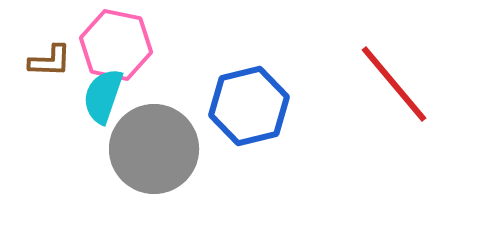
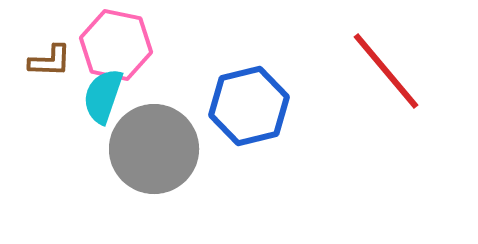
red line: moved 8 px left, 13 px up
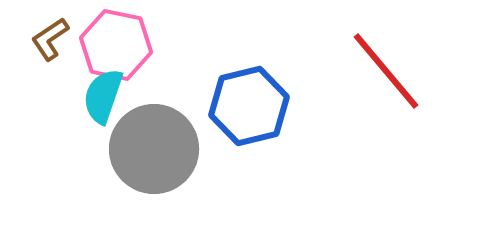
brown L-shape: moved 22 px up; rotated 144 degrees clockwise
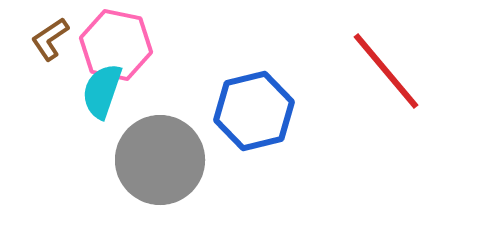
cyan semicircle: moved 1 px left, 5 px up
blue hexagon: moved 5 px right, 5 px down
gray circle: moved 6 px right, 11 px down
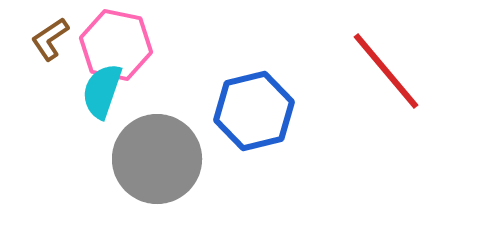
gray circle: moved 3 px left, 1 px up
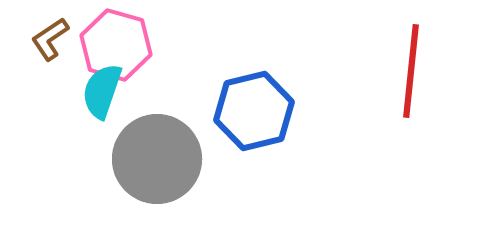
pink hexagon: rotated 4 degrees clockwise
red line: moved 25 px right; rotated 46 degrees clockwise
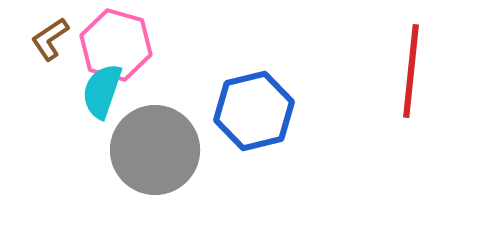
gray circle: moved 2 px left, 9 px up
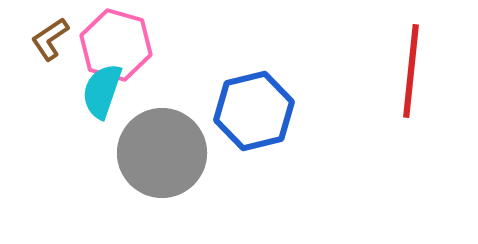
gray circle: moved 7 px right, 3 px down
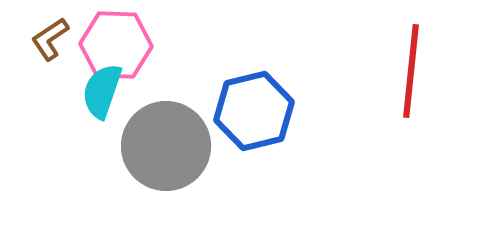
pink hexagon: rotated 14 degrees counterclockwise
gray circle: moved 4 px right, 7 px up
